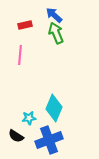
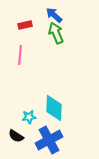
cyan diamond: rotated 20 degrees counterclockwise
cyan star: moved 1 px up
blue cross: rotated 8 degrees counterclockwise
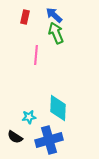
red rectangle: moved 8 px up; rotated 64 degrees counterclockwise
pink line: moved 16 px right
cyan diamond: moved 4 px right
black semicircle: moved 1 px left, 1 px down
blue cross: rotated 12 degrees clockwise
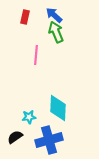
green arrow: moved 1 px up
black semicircle: rotated 112 degrees clockwise
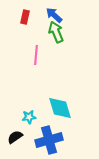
cyan diamond: moved 2 px right; rotated 20 degrees counterclockwise
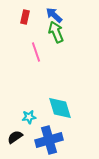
pink line: moved 3 px up; rotated 24 degrees counterclockwise
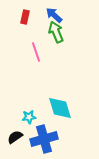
blue cross: moved 5 px left, 1 px up
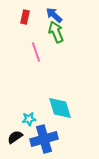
cyan star: moved 2 px down
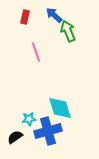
green arrow: moved 12 px right, 1 px up
blue cross: moved 4 px right, 8 px up
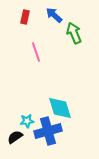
green arrow: moved 6 px right, 2 px down
cyan star: moved 2 px left, 2 px down
